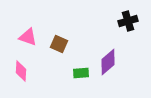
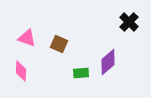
black cross: moved 1 px right, 1 px down; rotated 30 degrees counterclockwise
pink triangle: moved 1 px left, 1 px down
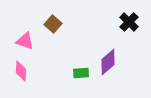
pink triangle: moved 2 px left, 3 px down
brown square: moved 6 px left, 20 px up; rotated 18 degrees clockwise
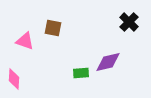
brown square: moved 4 px down; rotated 30 degrees counterclockwise
purple diamond: rotated 28 degrees clockwise
pink diamond: moved 7 px left, 8 px down
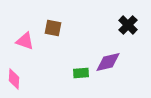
black cross: moved 1 px left, 3 px down
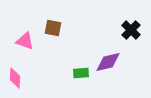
black cross: moved 3 px right, 5 px down
pink diamond: moved 1 px right, 1 px up
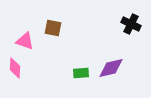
black cross: moved 6 px up; rotated 18 degrees counterclockwise
purple diamond: moved 3 px right, 6 px down
pink diamond: moved 10 px up
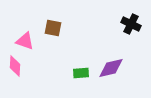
pink diamond: moved 2 px up
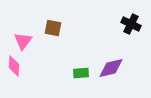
pink triangle: moved 2 px left; rotated 48 degrees clockwise
pink diamond: moved 1 px left
